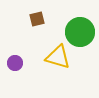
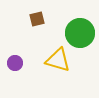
green circle: moved 1 px down
yellow triangle: moved 3 px down
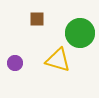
brown square: rotated 14 degrees clockwise
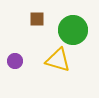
green circle: moved 7 px left, 3 px up
purple circle: moved 2 px up
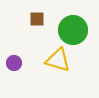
purple circle: moved 1 px left, 2 px down
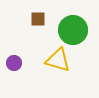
brown square: moved 1 px right
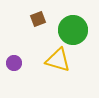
brown square: rotated 21 degrees counterclockwise
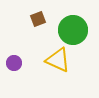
yellow triangle: rotated 8 degrees clockwise
